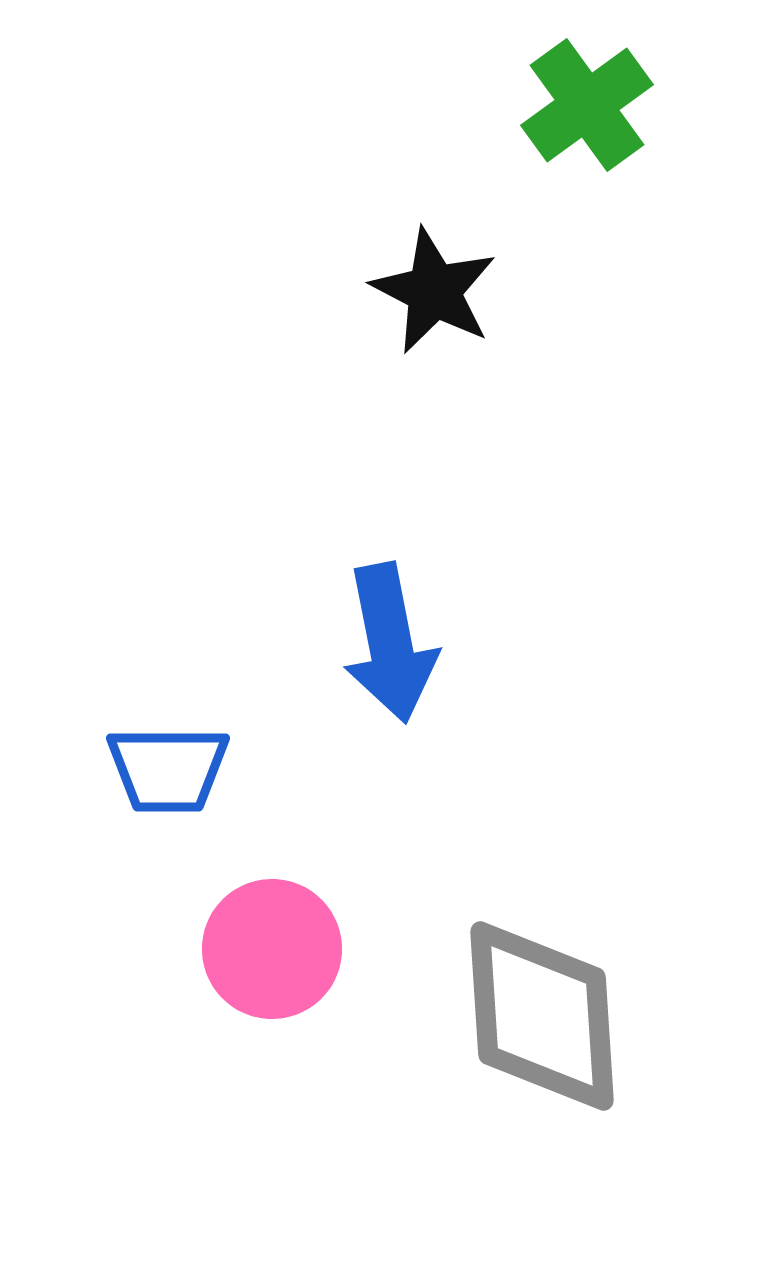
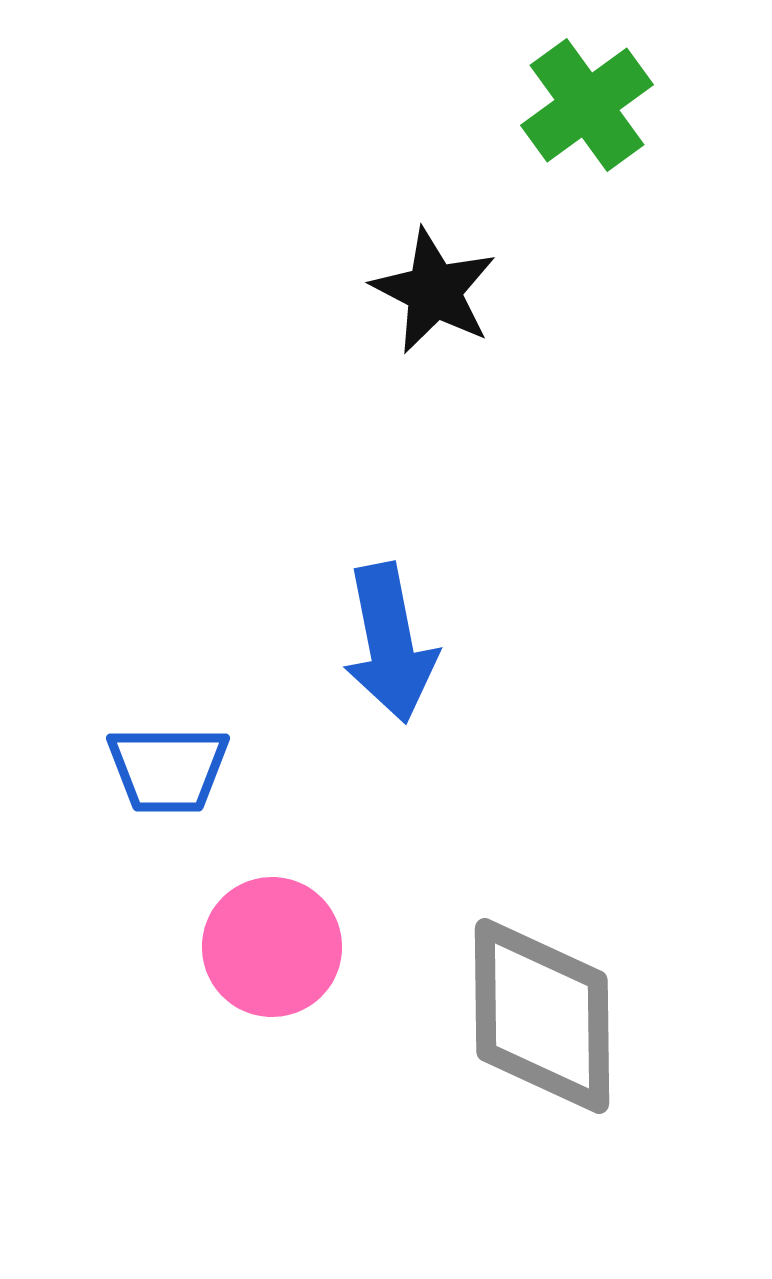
pink circle: moved 2 px up
gray diamond: rotated 3 degrees clockwise
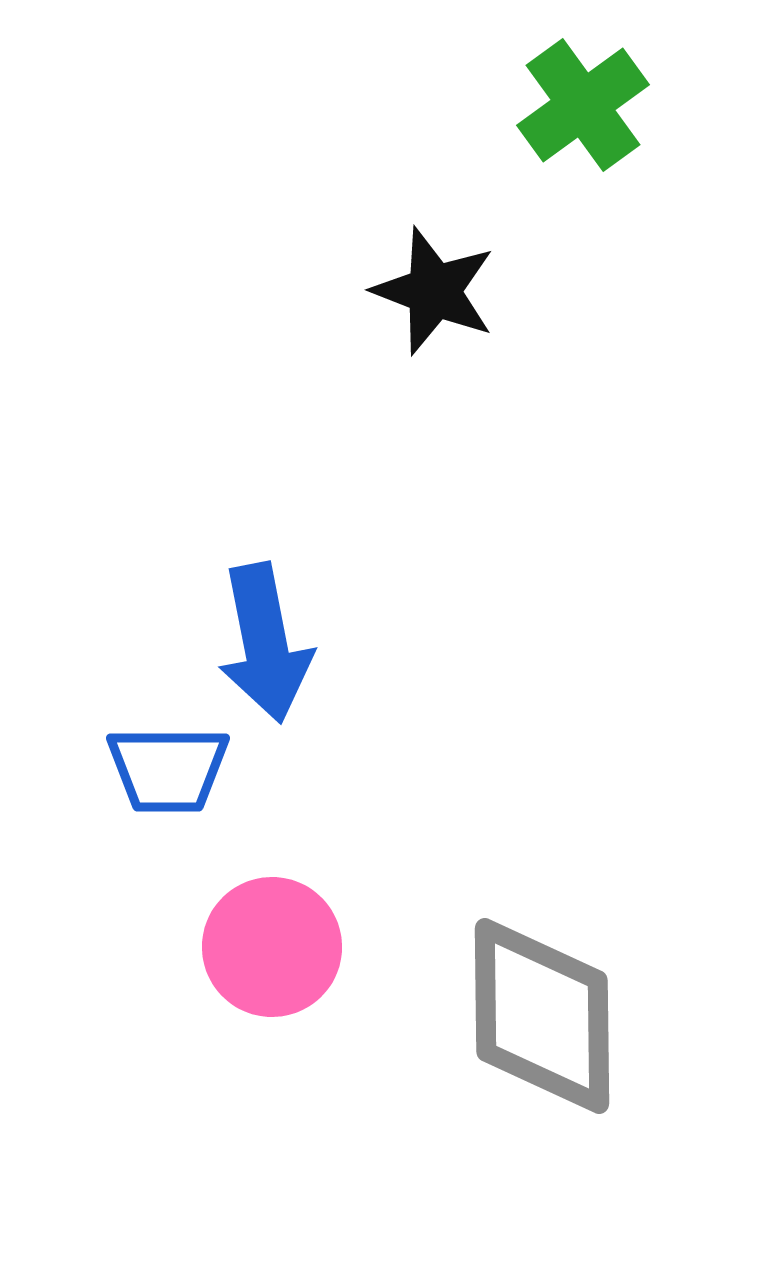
green cross: moved 4 px left
black star: rotated 6 degrees counterclockwise
blue arrow: moved 125 px left
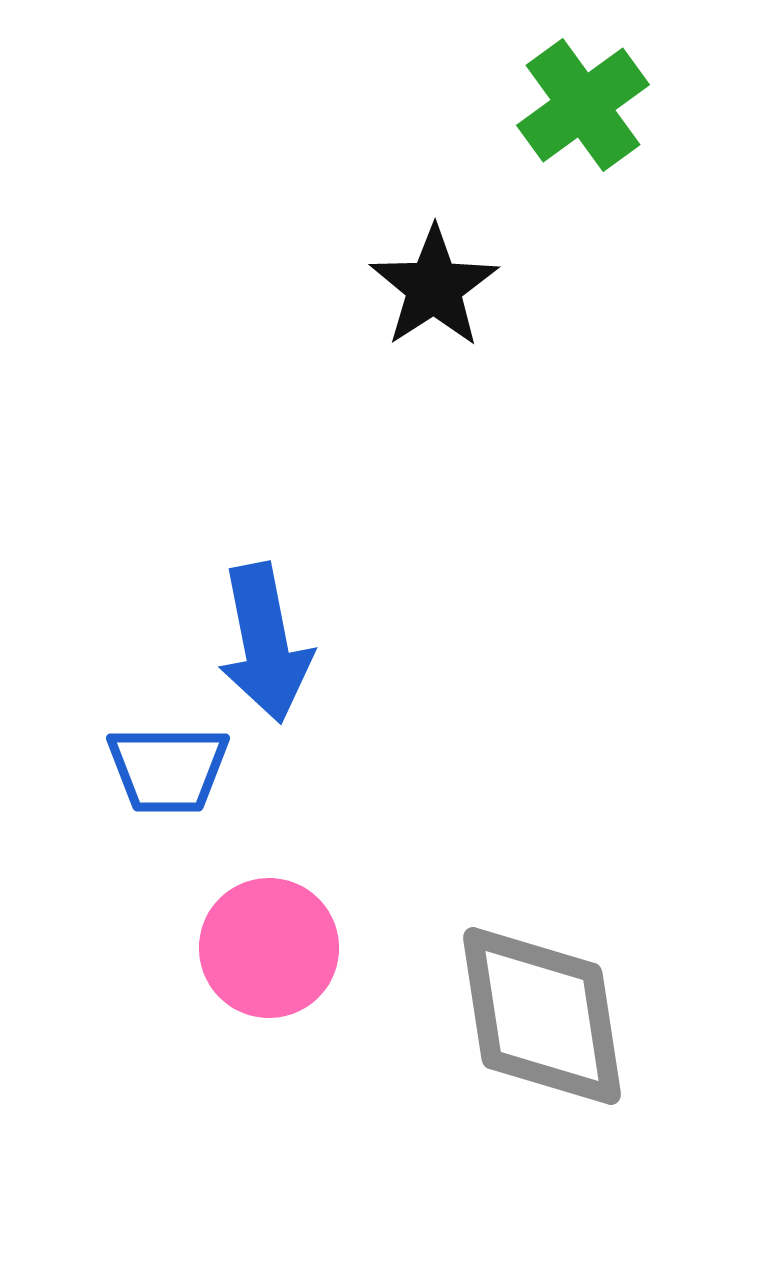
black star: moved 4 px up; rotated 18 degrees clockwise
pink circle: moved 3 px left, 1 px down
gray diamond: rotated 8 degrees counterclockwise
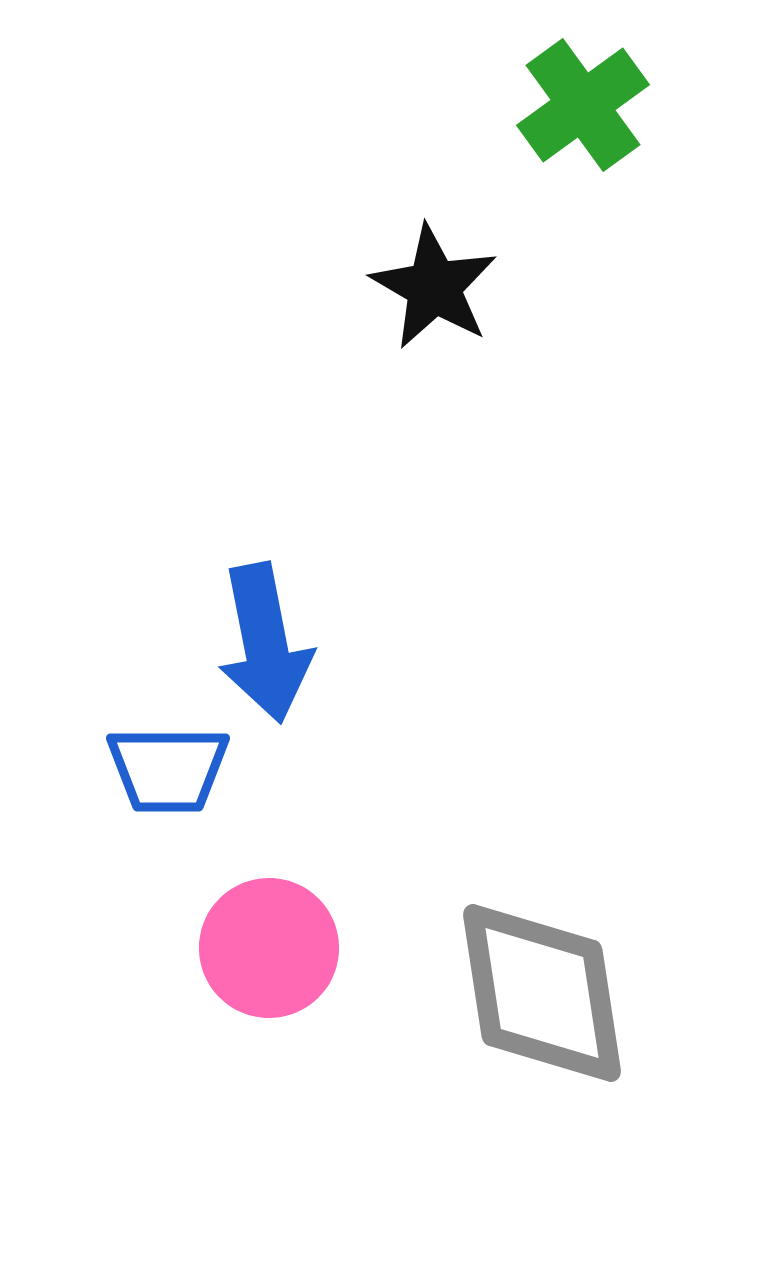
black star: rotated 9 degrees counterclockwise
gray diamond: moved 23 px up
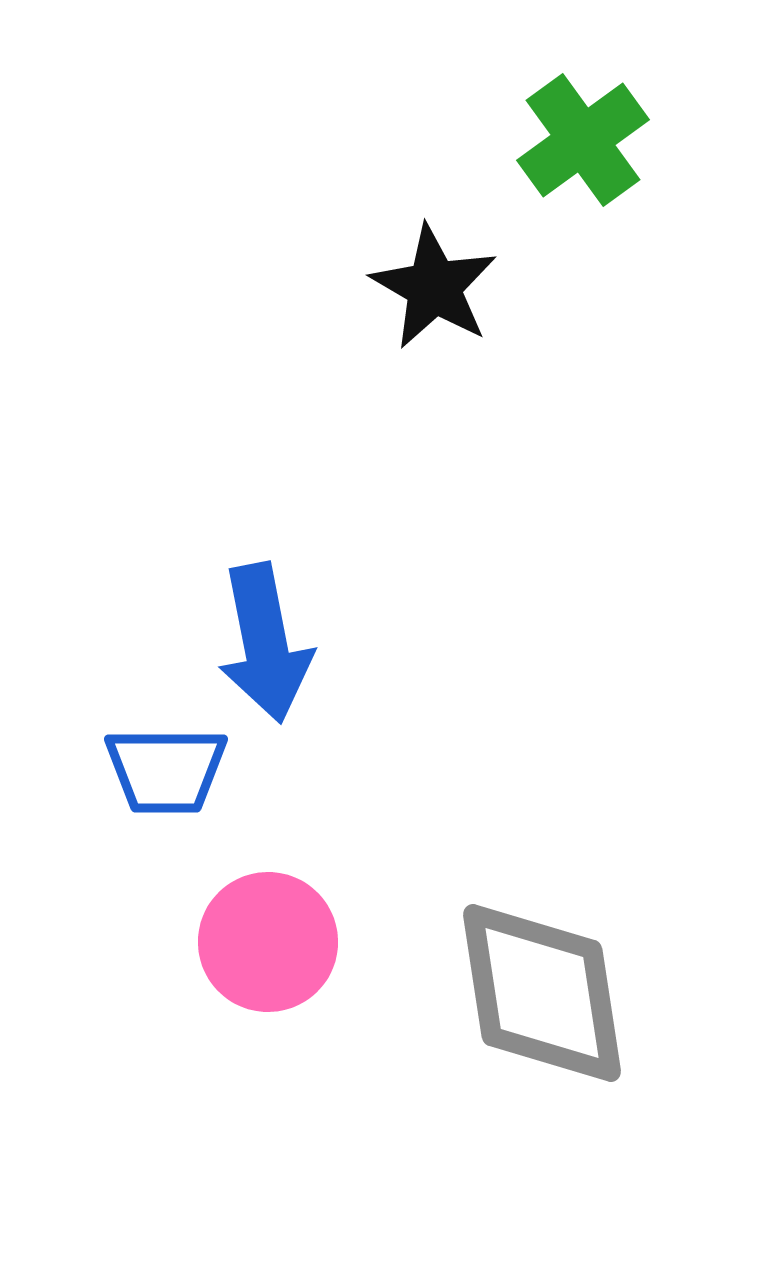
green cross: moved 35 px down
blue trapezoid: moved 2 px left, 1 px down
pink circle: moved 1 px left, 6 px up
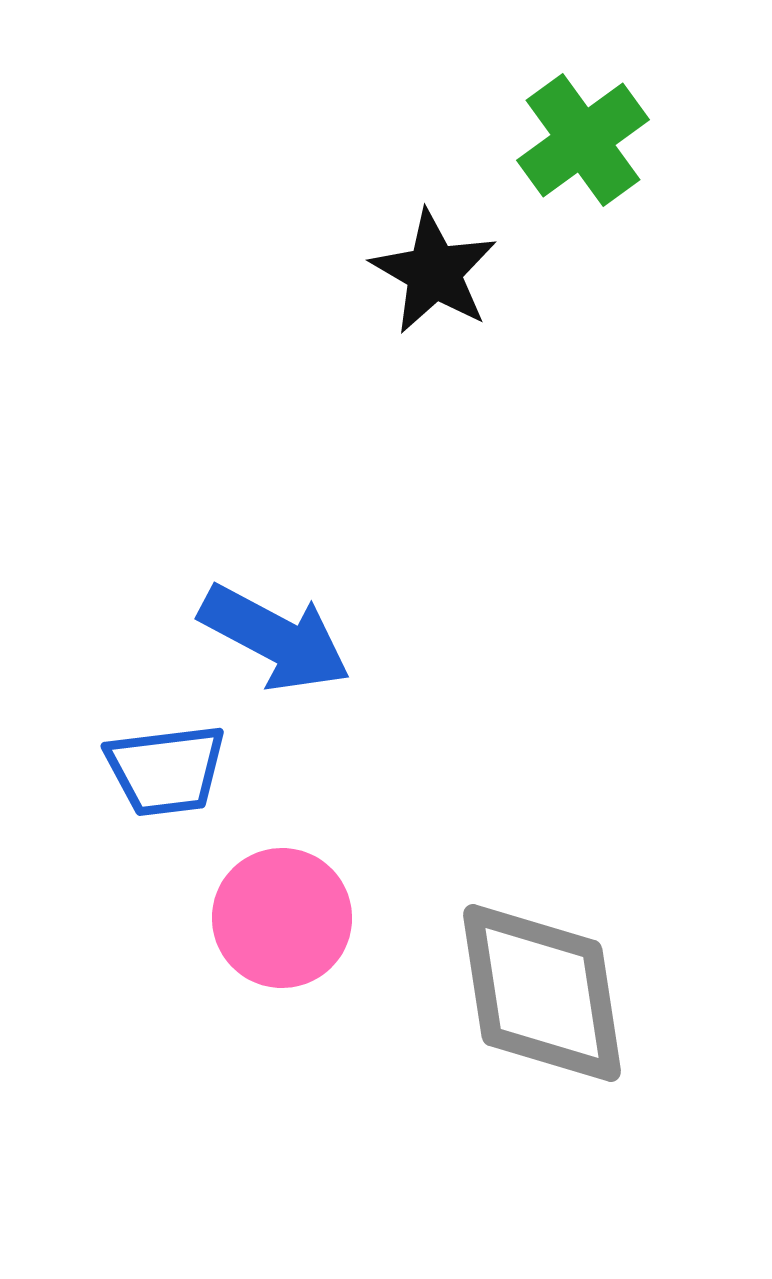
black star: moved 15 px up
blue arrow: moved 10 px right, 5 px up; rotated 51 degrees counterclockwise
blue trapezoid: rotated 7 degrees counterclockwise
pink circle: moved 14 px right, 24 px up
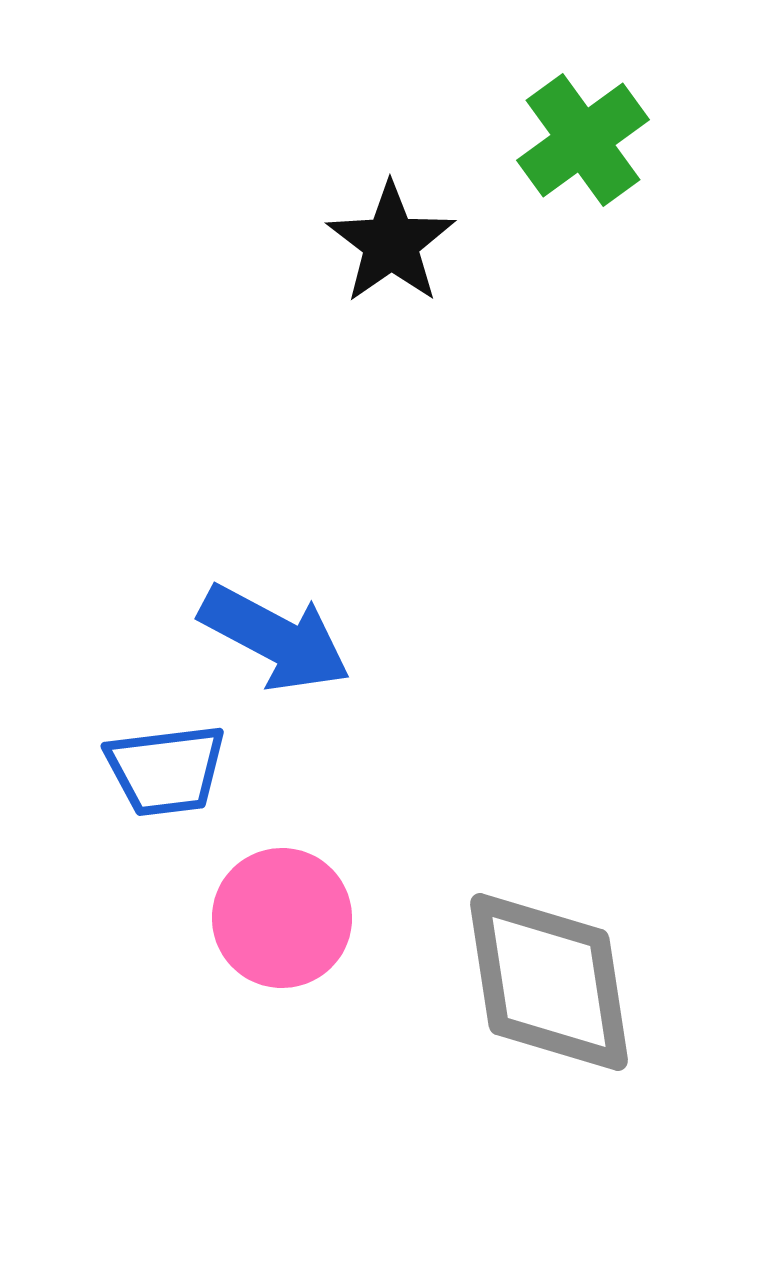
black star: moved 43 px left, 29 px up; rotated 7 degrees clockwise
gray diamond: moved 7 px right, 11 px up
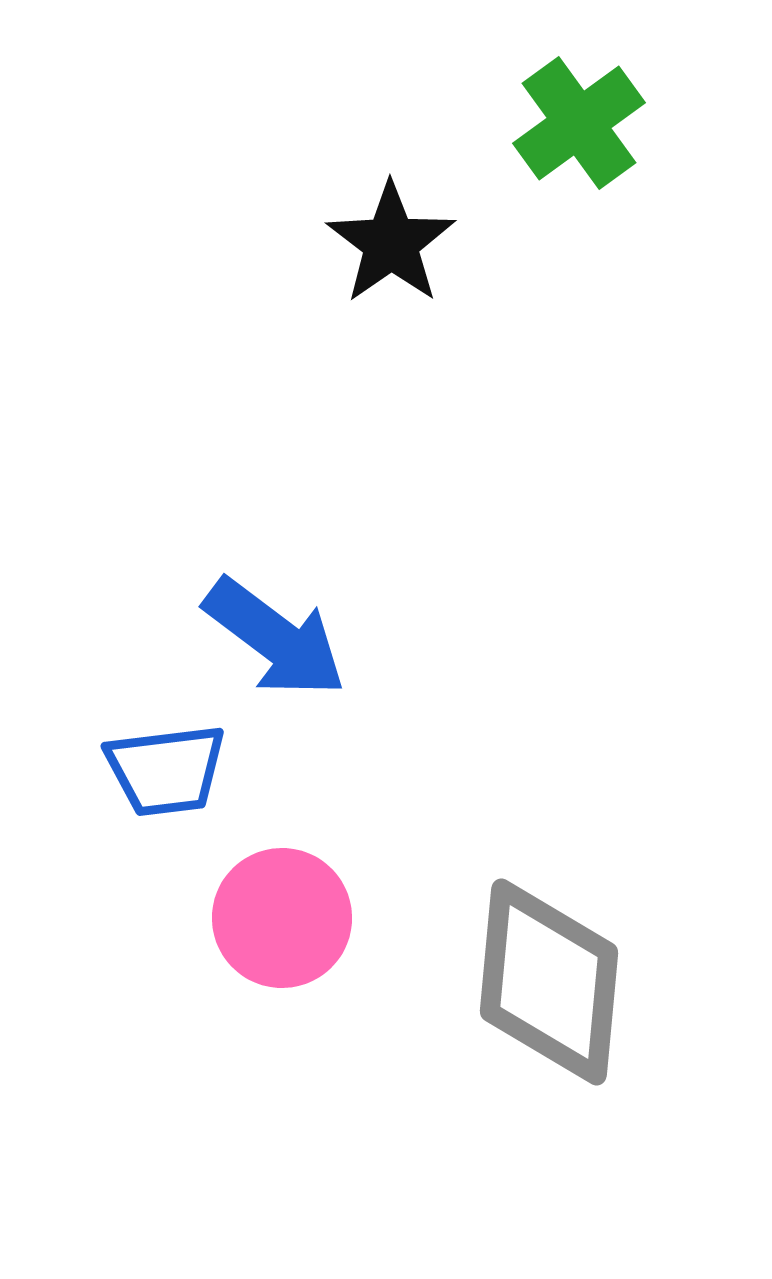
green cross: moved 4 px left, 17 px up
blue arrow: rotated 9 degrees clockwise
gray diamond: rotated 14 degrees clockwise
